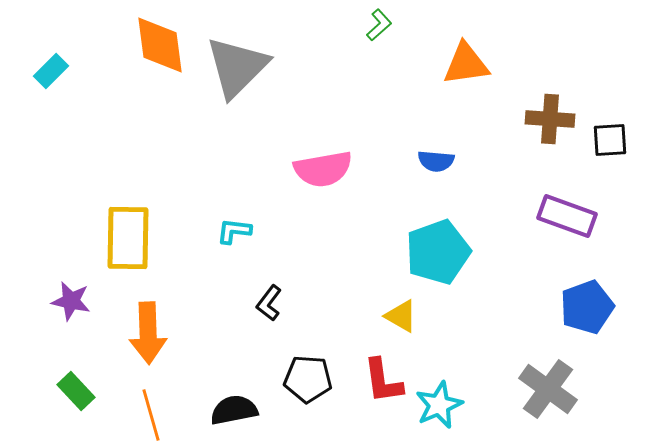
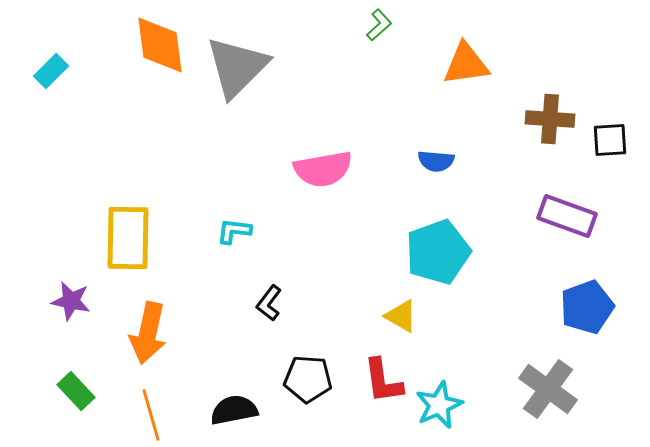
orange arrow: rotated 14 degrees clockwise
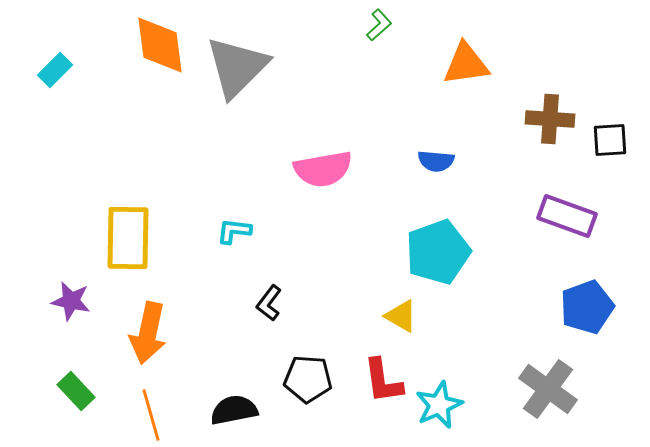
cyan rectangle: moved 4 px right, 1 px up
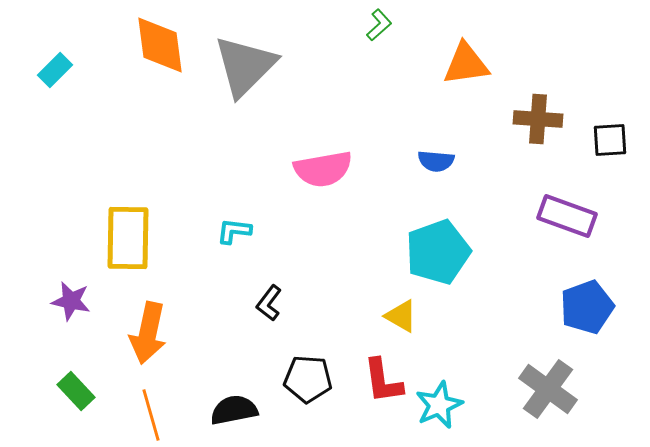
gray triangle: moved 8 px right, 1 px up
brown cross: moved 12 px left
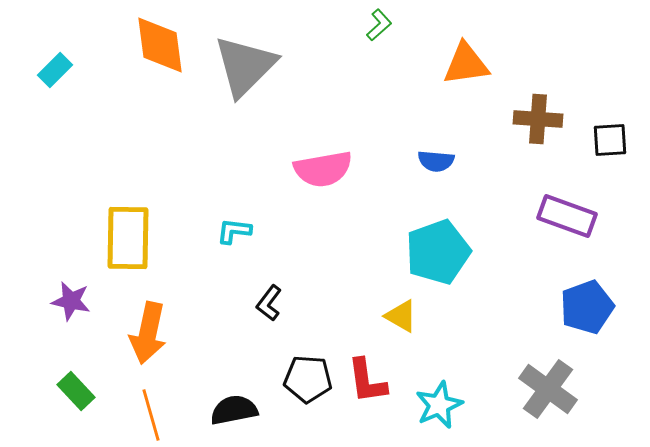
red L-shape: moved 16 px left
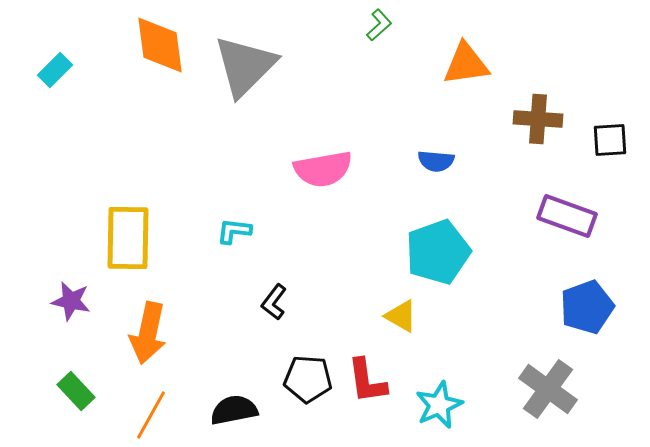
black L-shape: moved 5 px right, 1 px up
orange line: rotated 45 degrees clockwise
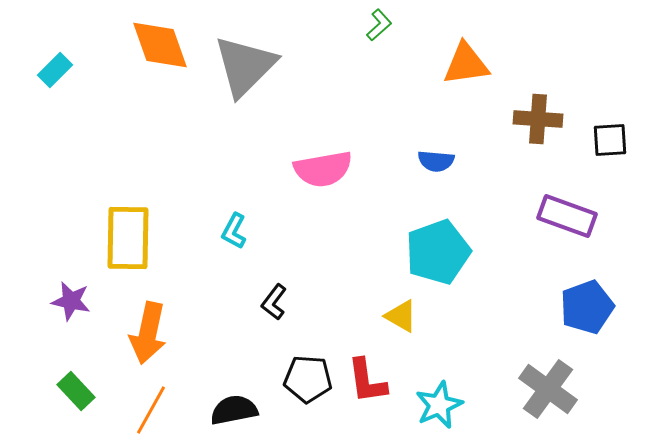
orange diamond: rotated 12 degrees counterclockwise
cyan L-shape: rotated 69 degrees counterclockwise
orange line: moved 5 px up
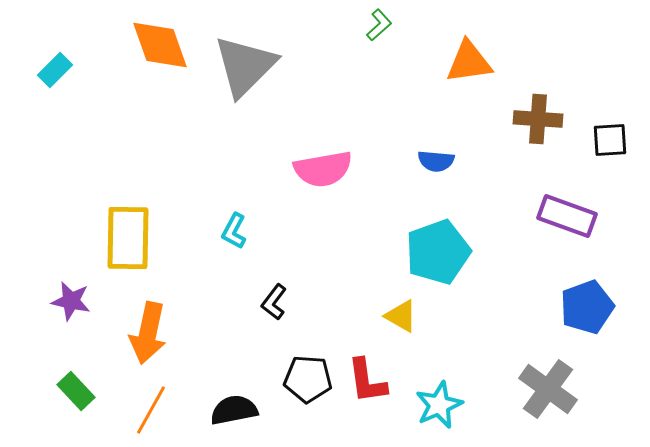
orange triangle: moved 3 px right, 2 px up
